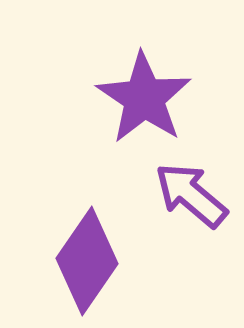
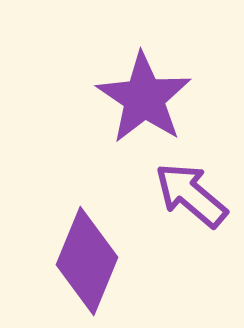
purple diamond: rotated 12 degrees counterclockwise
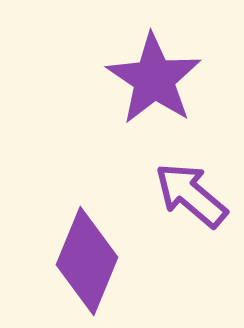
purple star: moved 10 px right, 19 px up
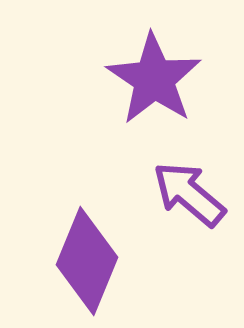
purple arrow: moved 2 px left, 1 px up
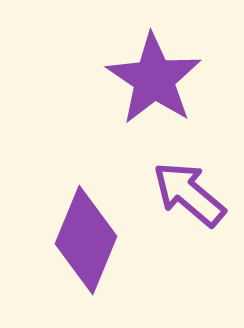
purple diamond: moved 1 px left, 21 px up
